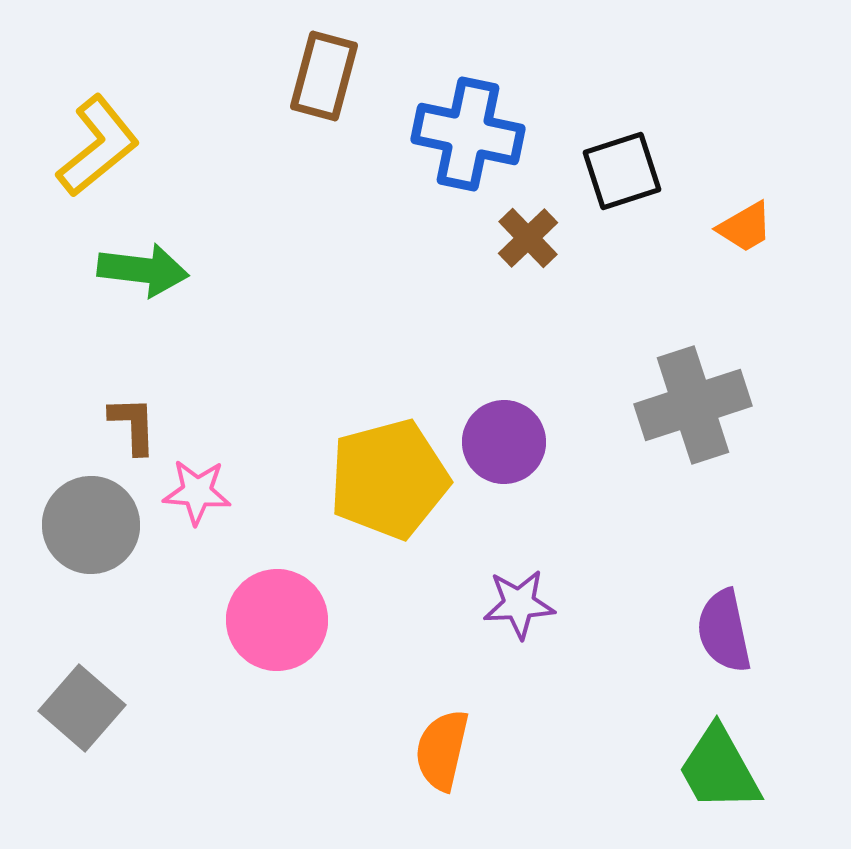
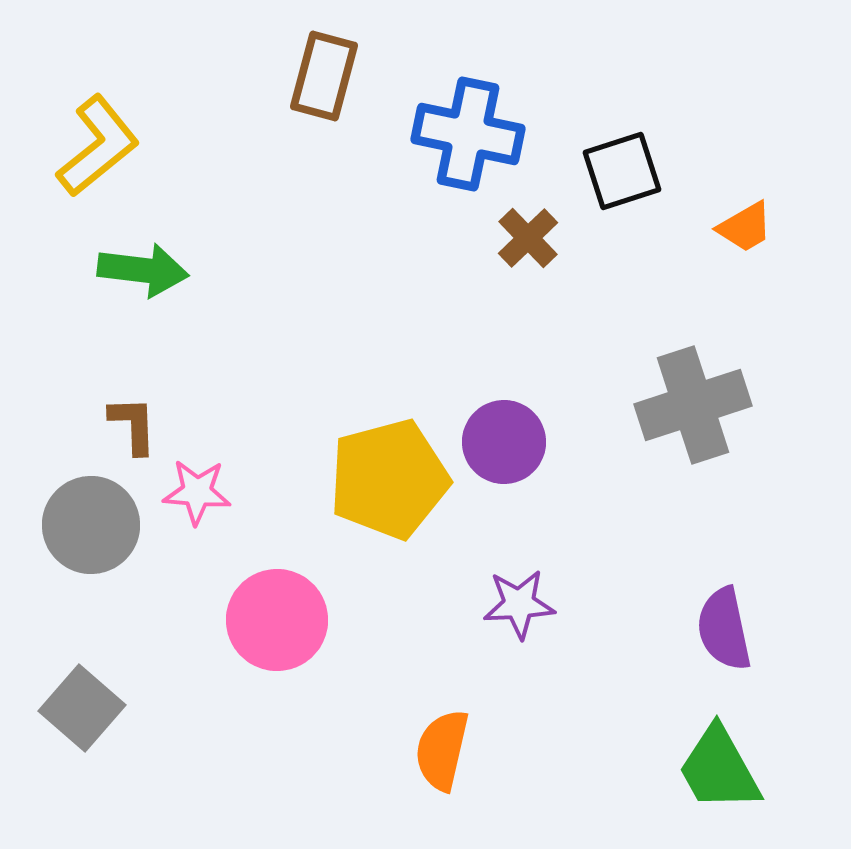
purple semicircle: moved 2 px up
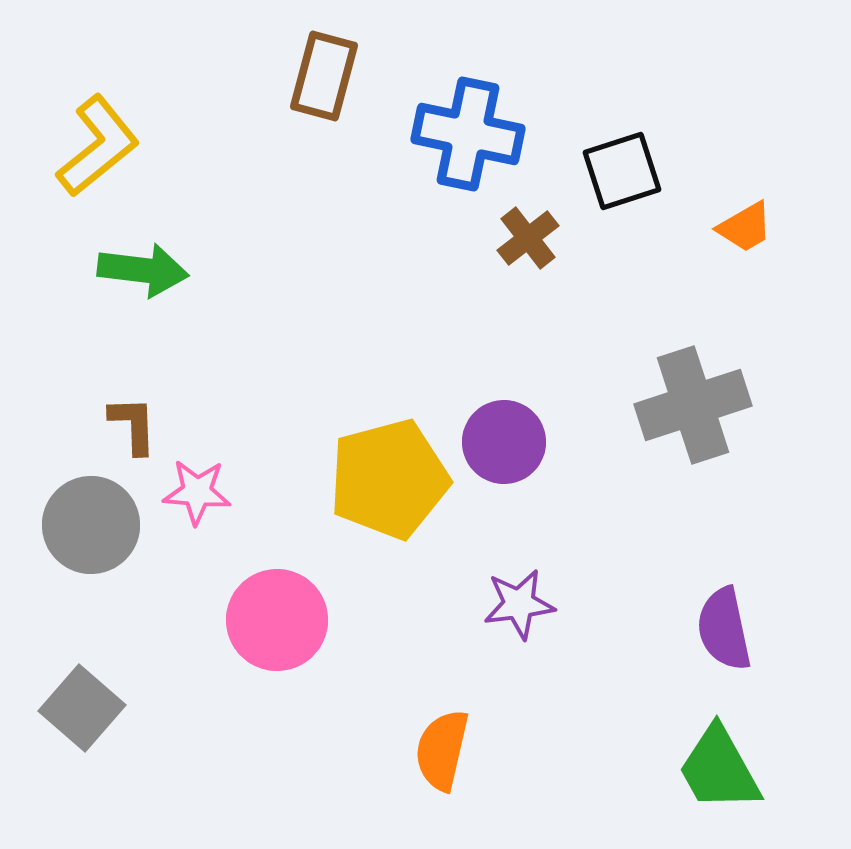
brown cross: rotated 6 degrees clockwise
purple star: rotated 4 degrees counterclockwise
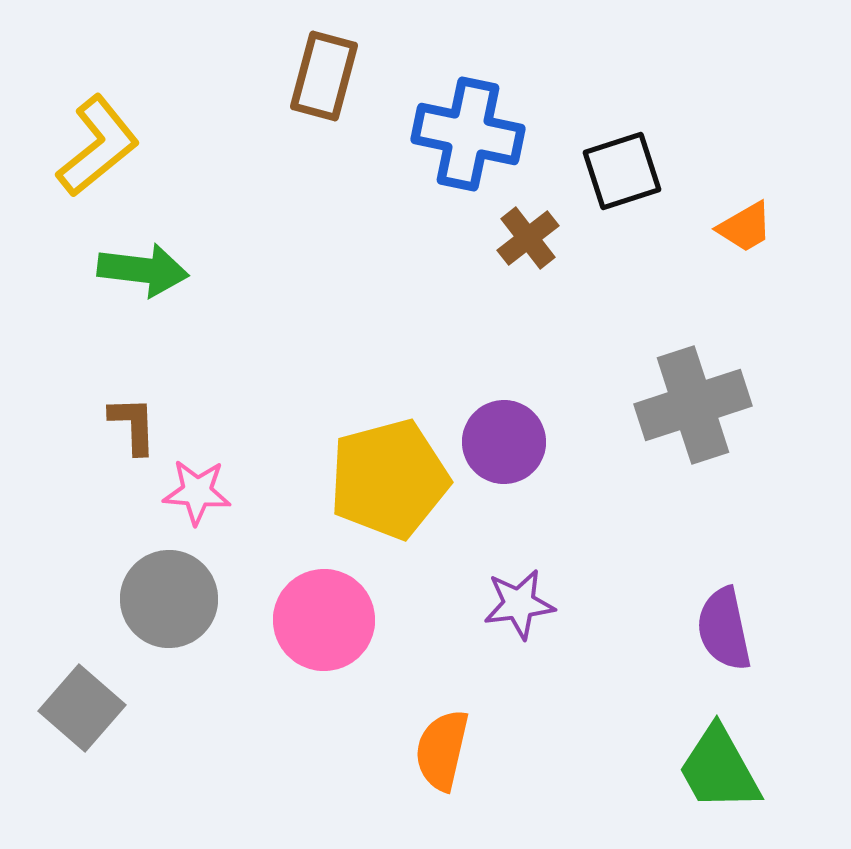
gray circle: moved 78 px right, 74 px down
pink circle: moved 47 px right
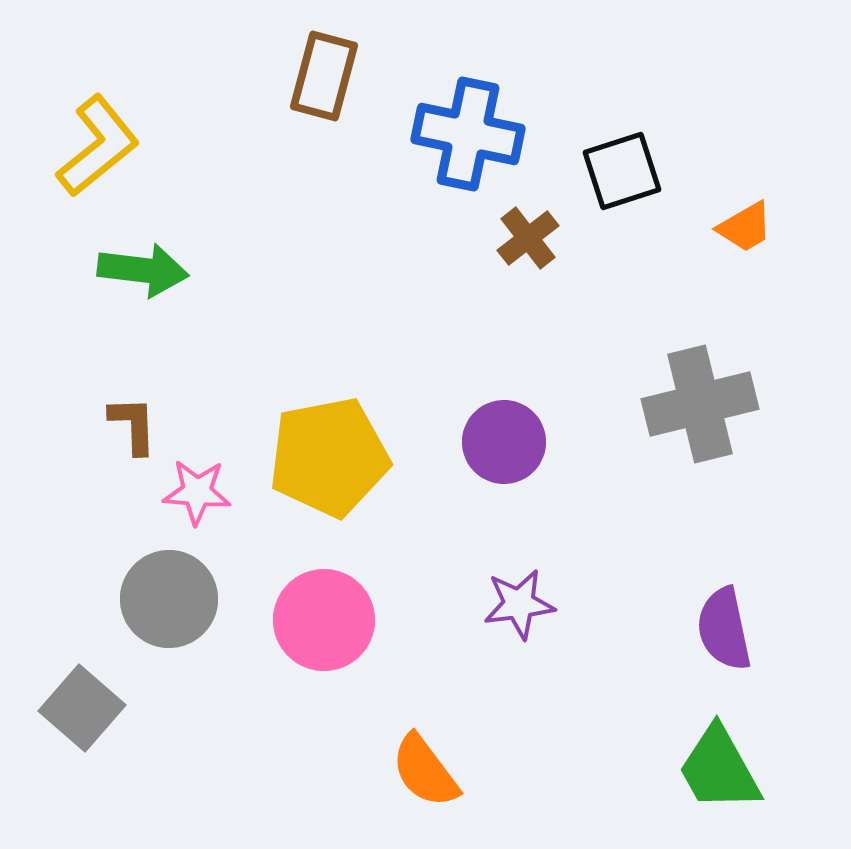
gray cross: moved 7 px right, 1 px up; rotated 4 degrees clockwise
yellow pentagon: moved 60 px left, 22 px up; rotated 4 degrees clockwise
orange semicircle: moved 17 px left, 21 px down; rotated 50 degrees counterclockwise
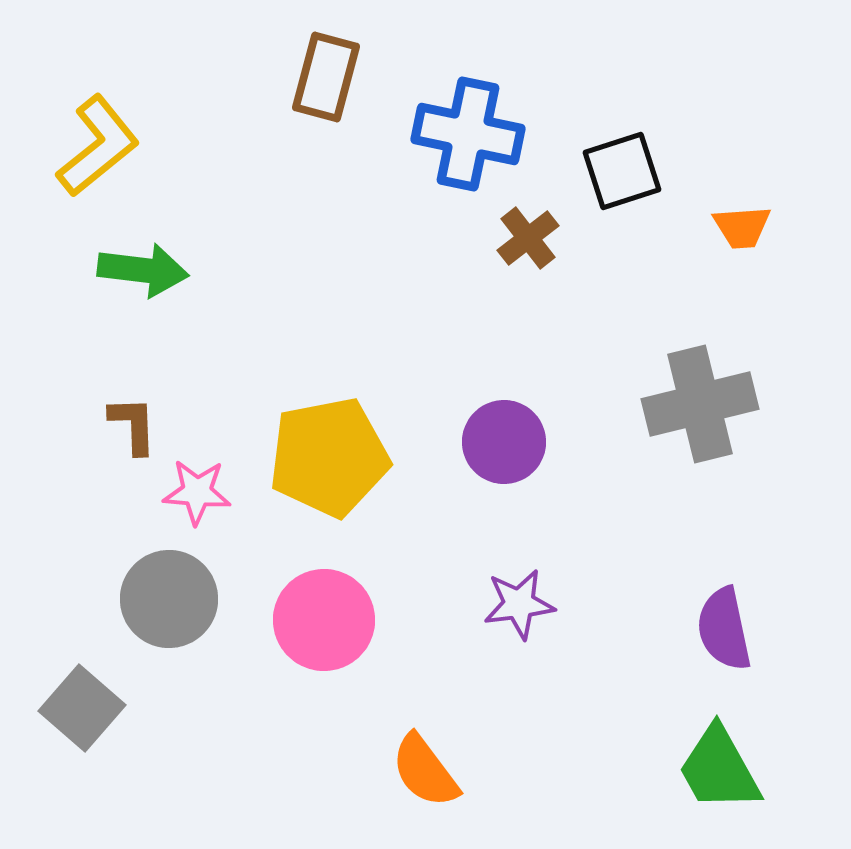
brown rectangle: moved 2 px right, 1 px down
orange trapezoid: moved 3 px left; rotated 26 degrees clockwise
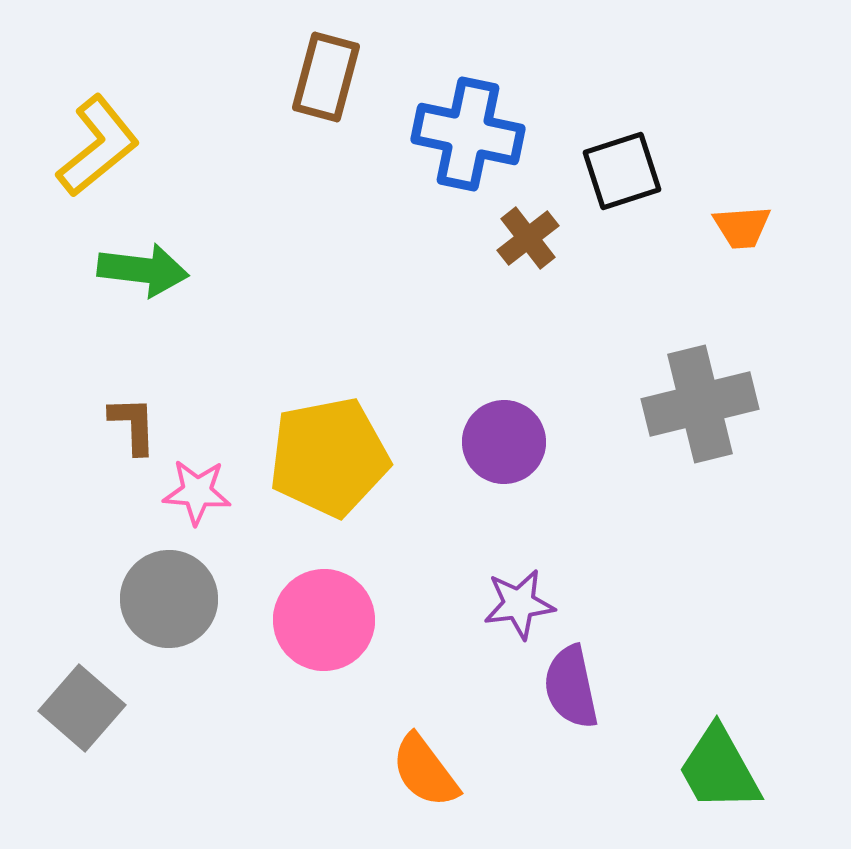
purple semicircle: moved 153 px left, 58 px down
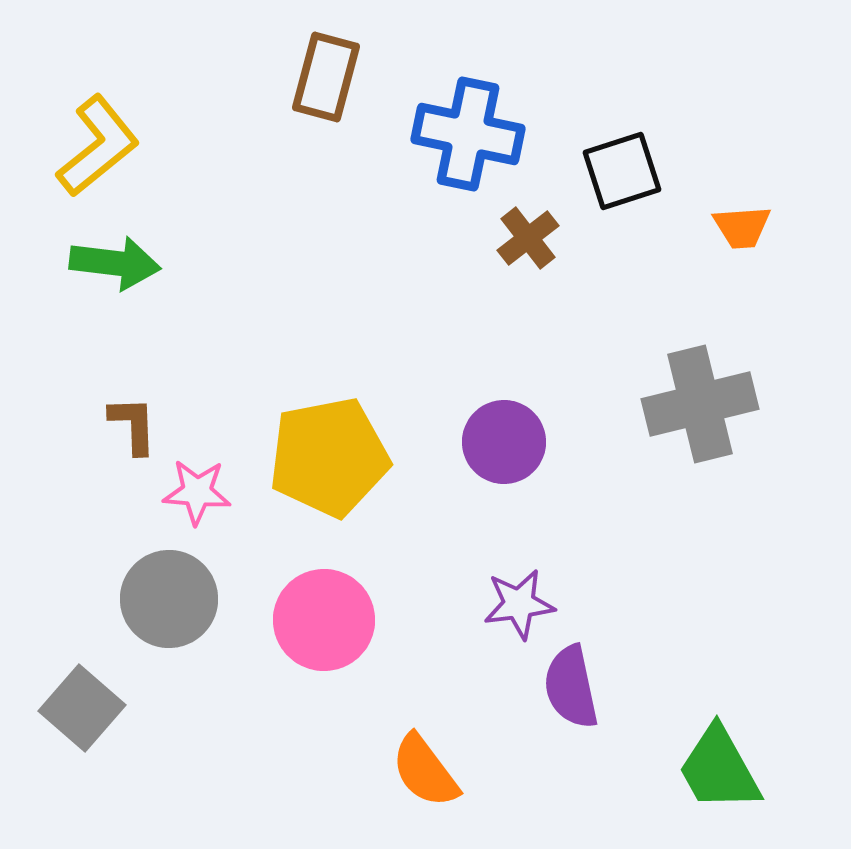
green arrow: moved 28 px left, 7 px up
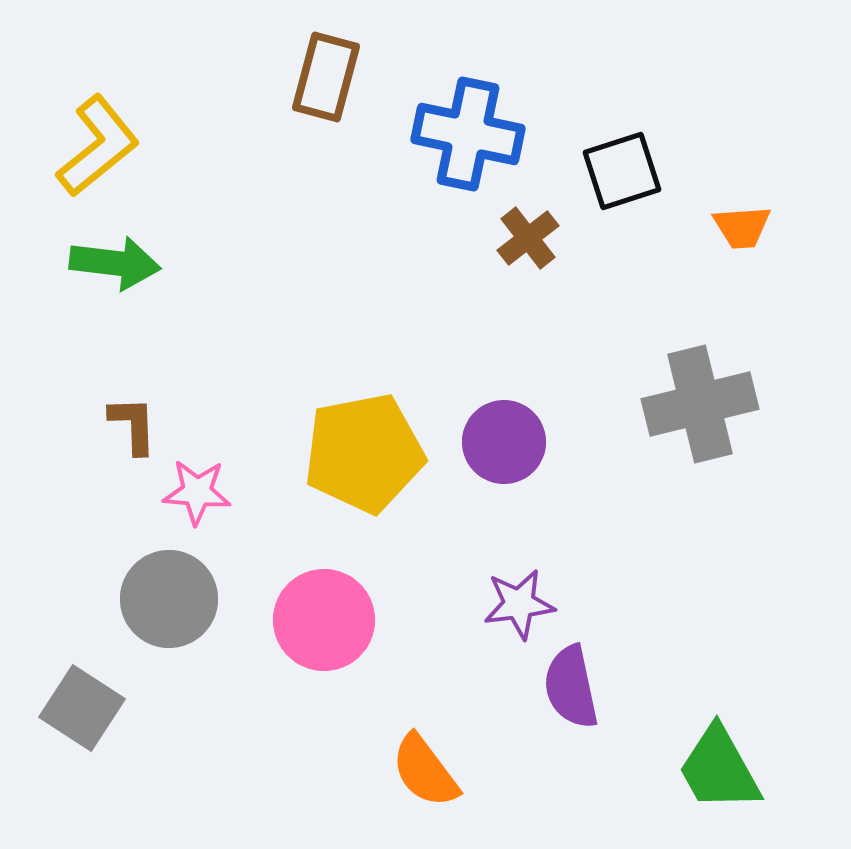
yellow pentagon: moved 35 px right, 4 px up
gray square: rotated 8 degrees counterclockwise
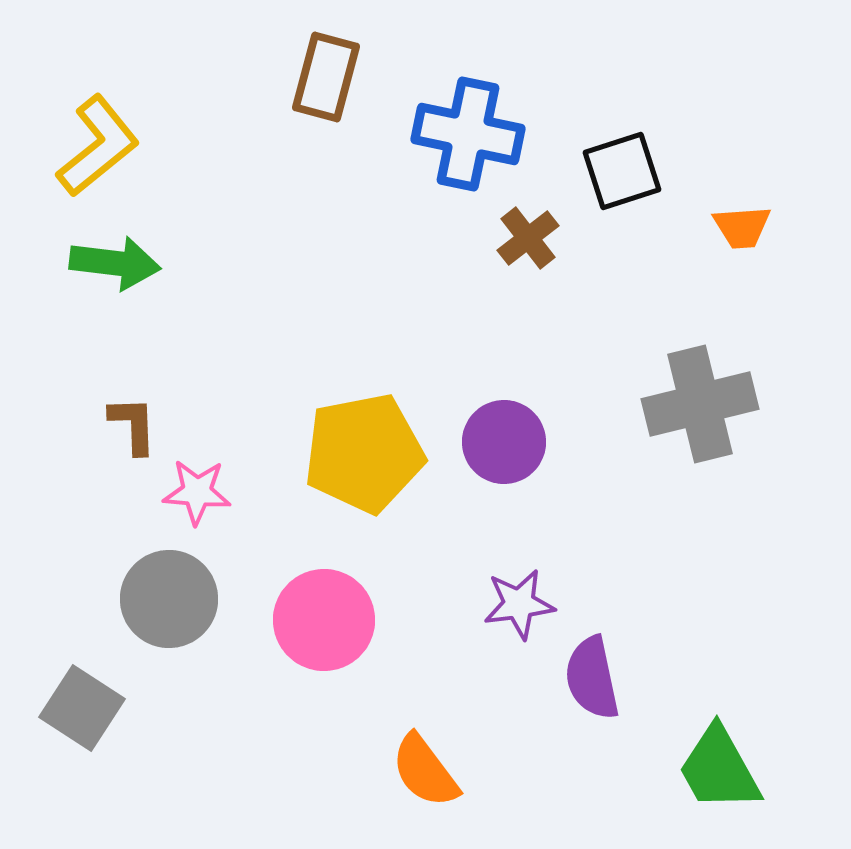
purple semicircle: moved 21 px right, 9 px up
